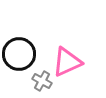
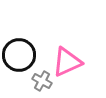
black circle: moved 1 px down
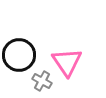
pink triangle: rotated 40 degrees counterclockwise
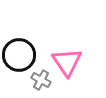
gray cross: moved 1 px left, 1 px up
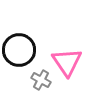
black circle: moved 5 px up
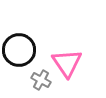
pink triangle: moved 1 px down
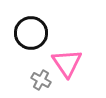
black circle: moved 12 px right, 17 px up
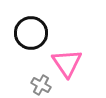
gray cross: moved 5 px down
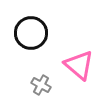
pink triangle: moved 12 px right, 2 px down; rotated 16 degrees counterclockwise
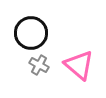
gray cross: moved 2 px left, 20 px up
